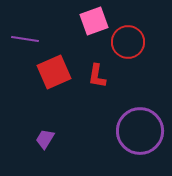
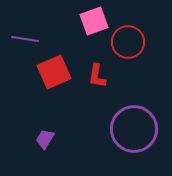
purple circle: moved 6 px left, 2 px up
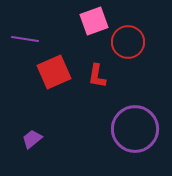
purple circle: moved 1 px right
purple trapezoid: moved 13 px left; rotated 20 degrees clockwise
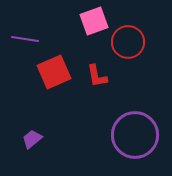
red L-shape: rotated 20 degrees counterclockwise
purple circle: moved 6 px down
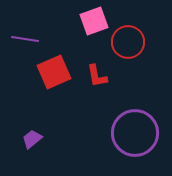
purple circle: moved 2 px up
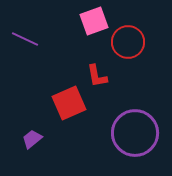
purple line: rotated 16 degrees clockwise
red square: moved 15 px right, 31 px down
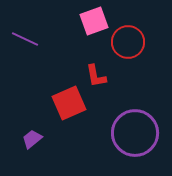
red L-shape: moved 1 px left
